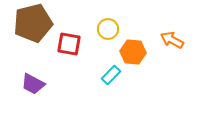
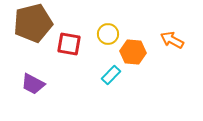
yellow circle: moved 5 px down
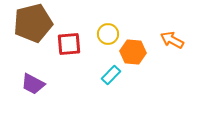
red square: rotated 15 degrees counterclockwise
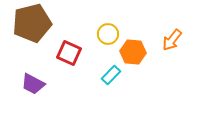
brown pentagon: moved 1 px left
orange arrow: rotated 80 degrees counterclockwise
red square: moved 9 px down; rotated 30 degrees clockwise
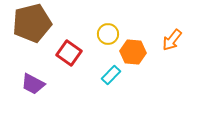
red square: rotated 10 degrees clockwise
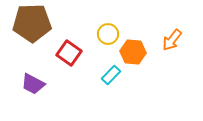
brown pentagon: rotated 12 degrees clockwise
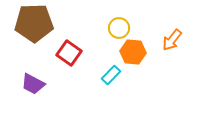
brown pentagon: moved 2 px right
yellow circle: moved 11 px right, 6 px up
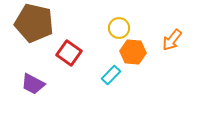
brown pentagon: rotated 15 degrees clockwise
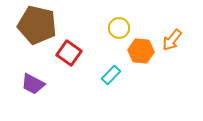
brown pentagon: moved 3 px right, 2 px down
orange hexagon: moved 8 px right, 1 px up
